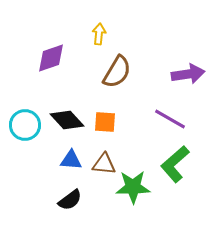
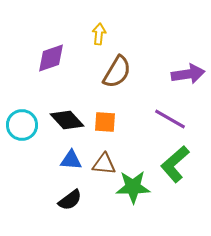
cyan circle: moved 3 px left
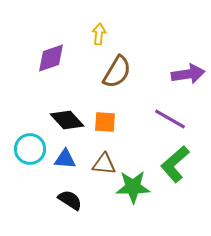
cyan circle: moved 8 px right, 24 px down
blue triangle: moved 6 px left, 1 px up
black semicircle: rotated 110 degrees counterclockwise
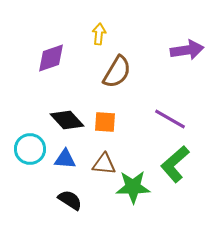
purple arrow: moved 1 px left, 24 px up
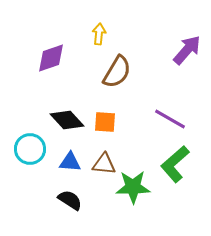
purple arrow: rotated 40 degrees counterclockwise
blue triangle: moved 5 px right, 3 px down
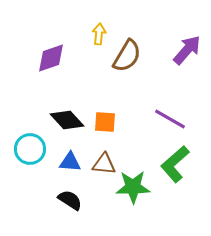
brown semicircle: moved 10 px right, 16 px up
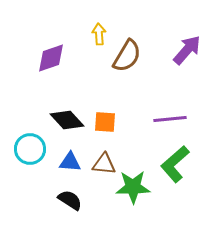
yellow arrow: rotated 10 degrees counterclockwise
purple line: rotated 36 degrees counterclockwise
